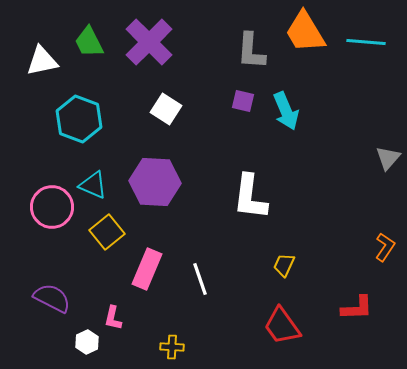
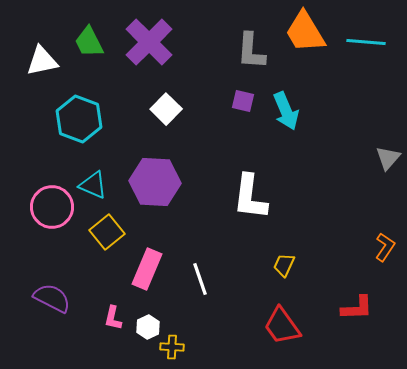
white square: rotated 12 degrees clockwise
white hexagon: moved 61 px right, 15 px up
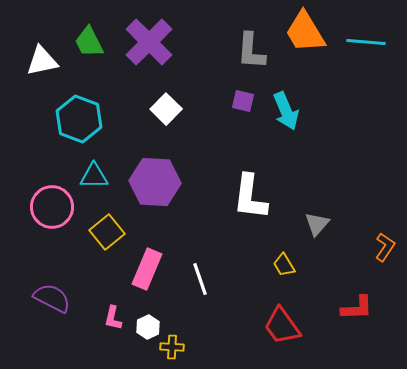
gray triangle: moved 71 px left, 66 px down
cyan triangle: moved 1 px right, 9 px up; rotated 24 degrees counterclockwise
yellow trapezoid: rotated 55 degrees counterclockwise
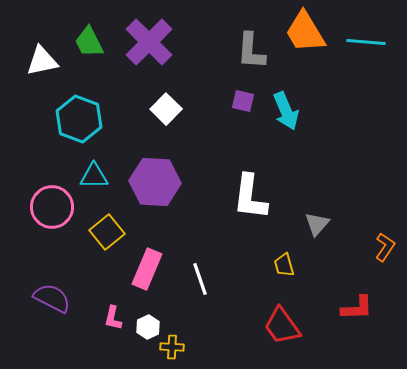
yellow trapezoid: rotated 15 degrees clockwise
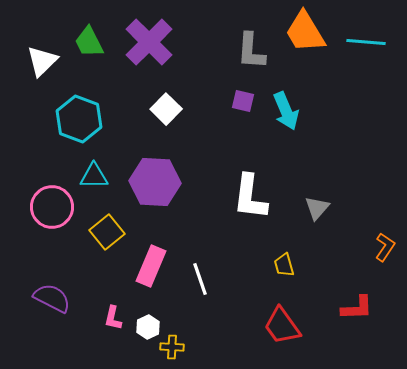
white triangle: rotated 32 degrees counterclockwise
gray triangle: moved 16 px up
pink rectangle: moved 4 px right, 3 px up
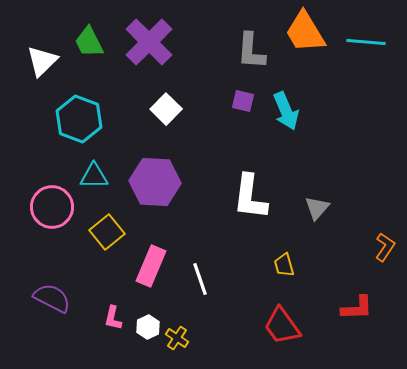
yellow cross: moved 5 px right, 9 px up; rotated 30 degrees clockwise
